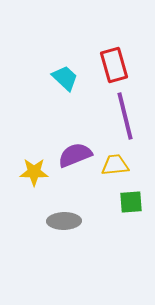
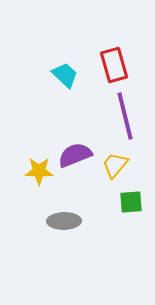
cyan trapezoid: moved 3 px up
yellow trapezoid: rotated 44 degrees counterclockwise
yellow star: moved 5 px right, 1 px up
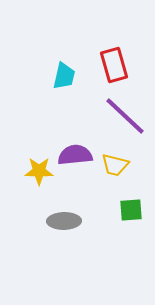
cyan trapezoid: moved 1 px left, 1 px down; rotated 60 degrees clockwise
purple line: rotated 33 degrees counterclockwise
purple semicircle: rotated 16 degrees clockwise
yellow trapezoid: rotated 116 degrees counterclockwise
green square: moved 8 px down
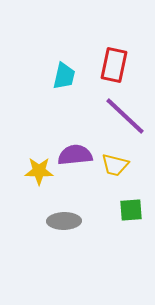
red rectangle: rotated 28 degrees clockwise
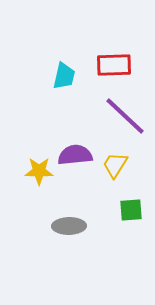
red rectangle: rotated 76 degrees clockwise
yellow trapezoid: rotated 108 degrees clockwise
gray ellipse: moved 5 px right, 5 px down
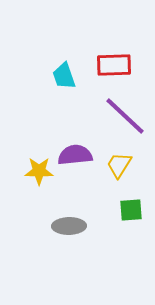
cyan trapezoid: rotated 148 degrees clockwise
yellow trapezoid: moved 4 px right
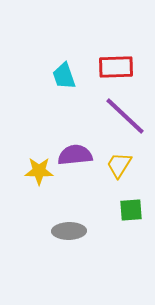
red rectangle: moved 2 px right, 2 px down
gray ellipse: moved 5 px down
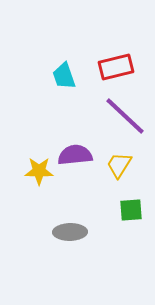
red rectangle: rotated 12 degrees counterclockwise
gray ellipse: moved 1 px right, 1 px down
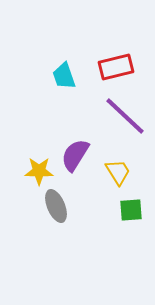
purple semicircle: rotated 52 degrees counterclockwise
yellow trapezoid: moved 1 px left, 7 px down; rotated 116 degrees clockwise
gray ellipse: moved 14 px left, 26 px up; rotated 68 degrees clockwise
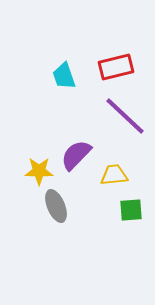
purple semicircle: moved 1 px right; rotated 12 degrees clockwise
yellow trapezoid: moved 4 px left, 3 px down; rotated 64 degrees counterclockwise
